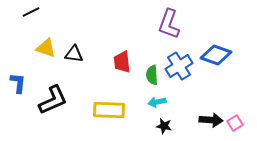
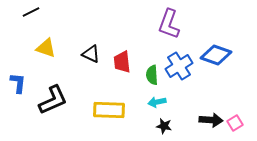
black triangle: moved 17 px right; rotated 18 degrees clockwise
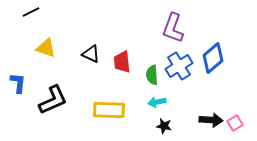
purple L-shape: moved 4 px right, 4 px down
blue diamond: moved 3 px left, 3 px down; rotated 60 degrees counterclockwise
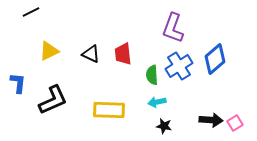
yellow triangle: moved 3 px right, 3 px down; rotated 45 degrees counterclockwise
blue diamond: moved 2 px right, 1 px down
red trapezoid: moved 1 px right, 8 px up
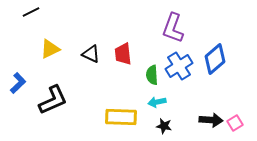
yellow triangle: moved 1 px right, 2 px up
blue L-shape: rotated 40 degrees clockwise
yellow rectangle: moved 12 px right, 7 px down
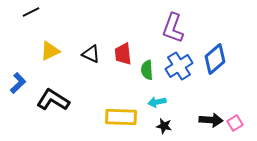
yellow triangle: moved 2 px down
green semicircle: moved 5 px left, 5 px up
black L-shape: rotated 124 degrees counterclockwise
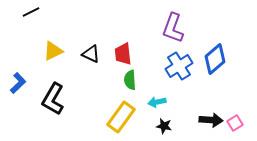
yellow triangle: moved 3 px right
green semicircle: moved 17 px left, 10 px down
black L-shape: moved 1 px up; rotated 92 degrees counterclockwise
yellow rectangle: rotated 56 degrees counterclockwise
